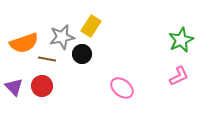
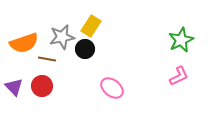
black circle: moved 3 px right, 5 px up
pink ellipse: moved 10 px left
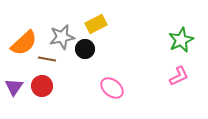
yellow rectangle: moved 5 px right, 2 px up; rotated 30 degrees clockwise
orange semicircle: rotated 24 degrees counterclockwise
purple triangle: rotated 18 degrees clockwise
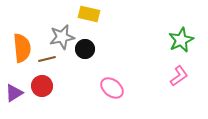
yellow rectangle: moved 7 px left, 10 px up; rotated 40 degrees clockwise
orange semicircle: moved 2 px left, 5 px down; rotated 52 degrees counterclockwise
brown line: rotated 24 degrees counterclockwise
pink L-shape: rotated 10 degrees counterclockwise
purple triangle: moved 6 px down; rotated 24 degrees clockwise
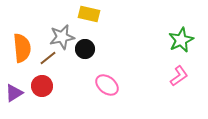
brown line: moved 1 px right, 1 px up; rotated 24 degrees counterclockwise
pink ellipse: moved 5 px left, 3 px up
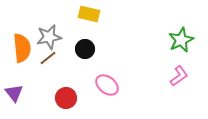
gray star: moved 13 px left
red circle: moved 24 px right, 12 px down
purple triangle: rotated 36 degrees counterclockwise
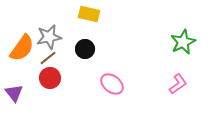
green star: moved 2 px right, 2 px down
orange semicircle: rotated 40 degrees clockwise
pink L-shape: moved 1 px left, 8 px down
pink ellipse: moved 5 px right, 1 px up
red circle: moved 16 px left, 20 px up
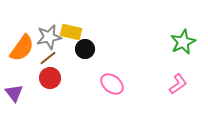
yellow rectangle: moved 18 px left, 18 px down
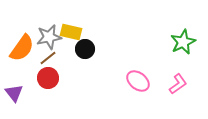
red circle: moved 2 px left
pink ellipse: moved 26 px right, 3 px up
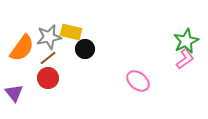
green star: moved 3 px right, 1 px up
pink L-shape: moved 7 px right, 25 px up
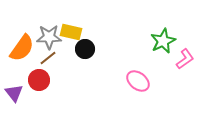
gray star: rotated 10 degrees clockwise
green star: moved 23 px left
red circle: moved 9 px left, 2 px down
